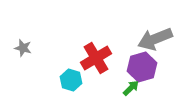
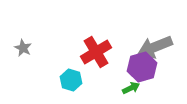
gray arrow: moved 8 px down
gray star: rotated 12 degrees clockwise
red cross: moved 6 px up
green arrow: rotated 18 degrees clockwise
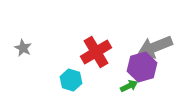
green arrow: moved 2 px left, 2 px up
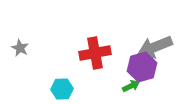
gray star: moved 3 px left
red cross: moved 1 px left, 1 px down; rotated 20 degrees clockwise
cyan hexagon: moved 9 px left, 9 px down; rotated 20 degrees counterclockwise
green arrow: moved 2 px right
